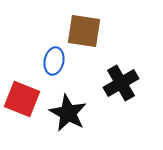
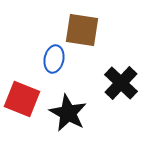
brown square: moved 2 px left, 1 px up
blue ellipse: moved 2 px up
black cross: rotated 16 degrees counterclockwise
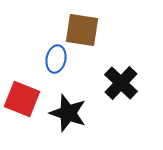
blue ellipse: moved 2 px right
black star: rotated 9 degrees counterclockwise
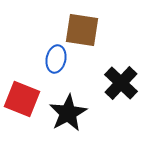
black star: rotated 24 degrees clockwise
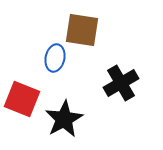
blue ellipse: moved 1 px left, 1 px up
black cross: rotated 16 degrees clockwise
black star: moved 4 px left, 6 px down
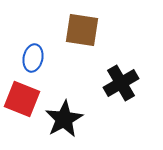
blue ellipse: moved 22 px left
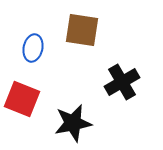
blue ellipse: moved 10 px up
black cross: moved 1 px right, 1 px up
black star: moved 9 px right, 4 px down; rotated 18 degrees clockwise
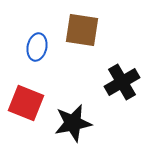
blue ellipse: moved 4 px right, 1 px up
red square: moved 4 px right, 4 px down
